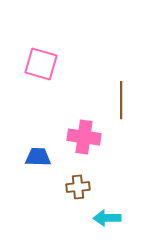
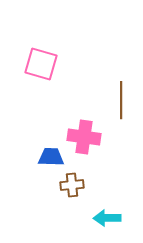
blue trapezoid: moved 13 px right
brown cross: moved 6 px left, 2 px up
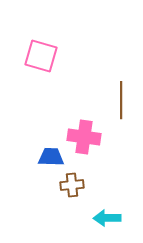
pink square: moved 8 px up
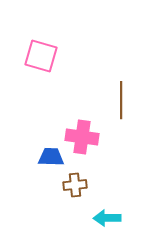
pink cross: moved 2 px left
brown cross: moved 3 px right
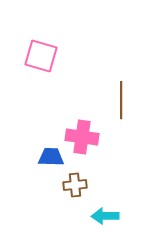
cyan arrow: moved 2 px left, 2 px up
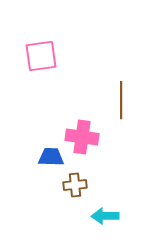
pink square: rotated 24 degrees counterclockwise
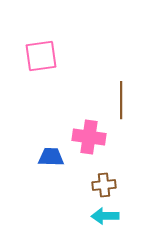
pink cross: moved 7 px right
brown cross: moved 29 px right
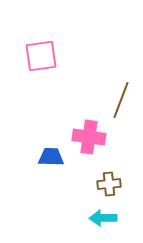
brown line: rotated 21 degrees clockwise
brown cross: moved 5 px right, 1 px up
cyan arrow: moved 2 px left, 2 px down
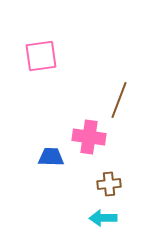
brown line: moved 2 px left
